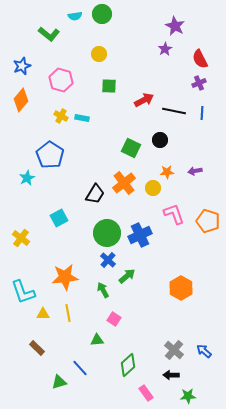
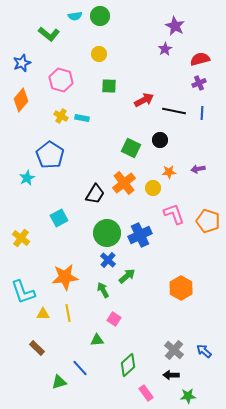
green circle at (102, 14): moved 2 px left, 2 px down
red semicircle at (200, 59): rotated 102 degrees clockwise
blue star at (22, 66): moved 3 px up
purple arrow at (195, 171): moved 3 px right, 2 px up
orange star at (167, 172): moved 2 px right
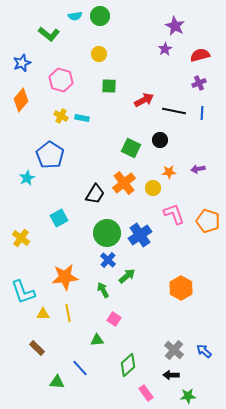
red semicircle at (200, 59): moved 4 px up
blue cross at (140, 235): rotated 10 degrees counterclockwise
green triangle at (59, 382): moved 2 px left; rotated 21 degrees clockwise
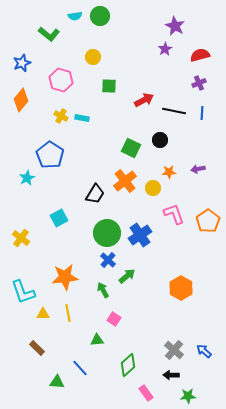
yellow circle at (99, 54): moved 6 px left, 3 px down
orange cross at (124, 183): moved 1 px right, 2 px up
orange pentagon at (208, 221): rotated 20 degrees clockwise
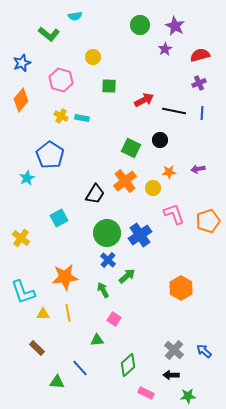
green circle at (100, 16): moved 40 px right, 9 px down
orange pentagon at (208, 221): rotated 15 degrees clockwise
pink rectangle at (146, 393): rotated 28 degrees counterclockwise
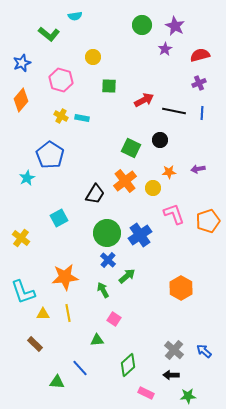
green circle at (140, 25): moved 2 px right
brown rectangle at (37, 348): moved 2 px left, 4 px up
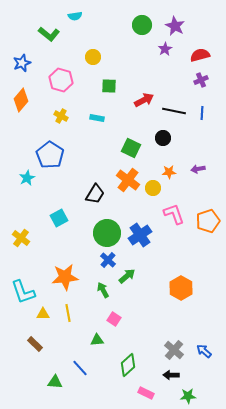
purple cross at (199, 83): moved 2 px right, 3 px up
cyan rectangle at (82, 118): moved 15 px right
black circle at (160, 140): moved 3 px right, 2 px up
orange cross at (125, 181): moved 3 px right, 1 px up; rotated 15 degrees counterclockwise
green triangle at (57, 382): moved 2 px left
